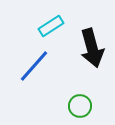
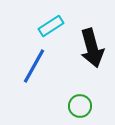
blue line: rotated 12 degrees counterclockwise
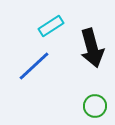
blue line: rotated 18 degrees clockwise
green circle: moved 15 px right
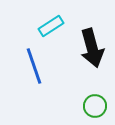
blue line: rotated 66 degrees counterclockwise
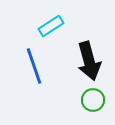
black arrow: moved 3 px left, 13 px down
green circle: moved 2 px left, 6 px up
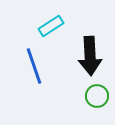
black arrow: moved 1 px right, 5 px up; rotated 12 degrees clockwise
green circle: moved 4 px right, 4 px up
